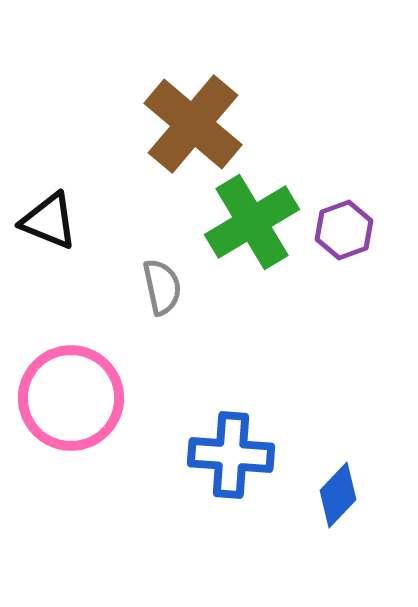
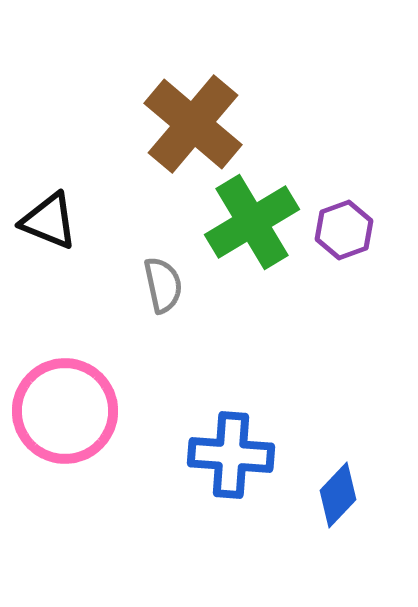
gray semicircle: moved 1 px right, 2 px up
pink circle: moved 6 px left, 13 px down
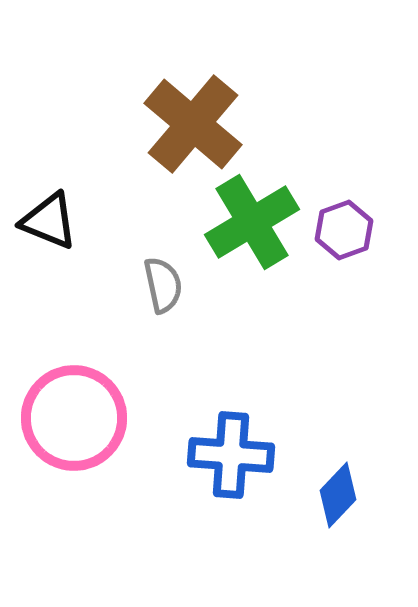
pink circle: moved 9 px right, 7 px down
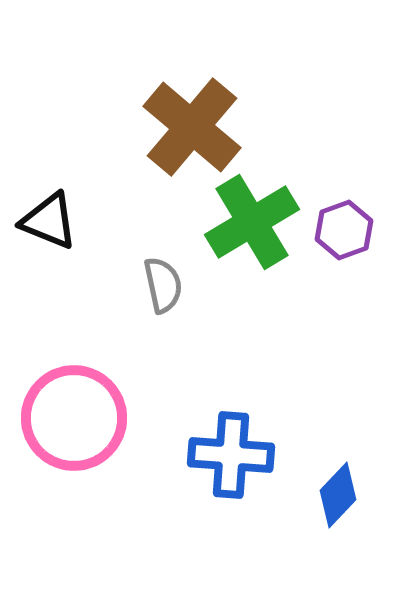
brown cross: moved 1 px left, 3 px down
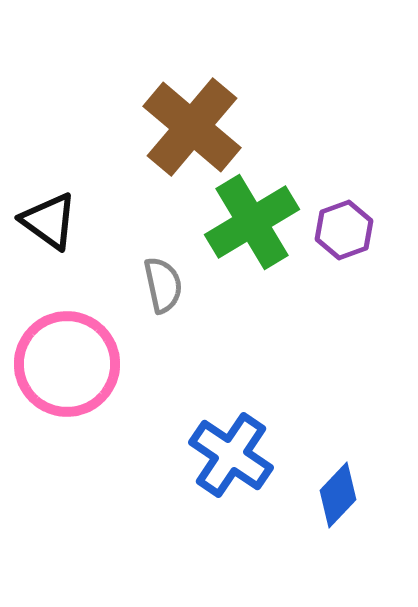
black triangle: rotated 14 degrees clockwise
pink circle: moved 7 px left, 54 px up
blue cross: rotated 30 degrees clockwise
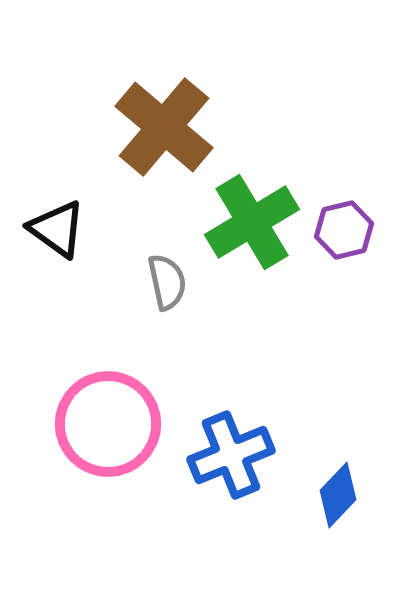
brown cross: moved 28 px left
black triangle: moved 8 px right, 8 px down
purple hexagon: rotated 6 degrees clockwise
gray semicircle: moved 4 px right, 3 px up
pink circle: moved 41 px right, 60 px down
blue cross: rotated 34 degrees clockwise
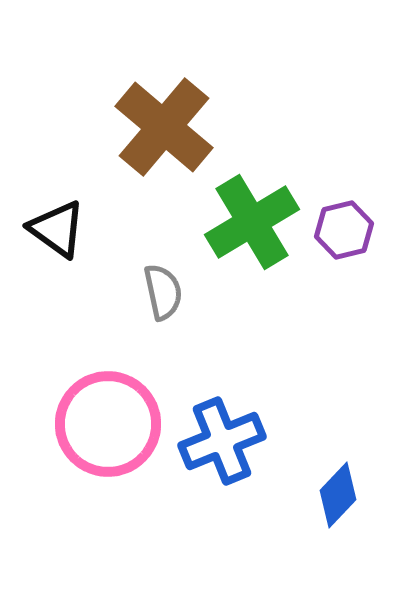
gray semicircle: moved 4 px left, 10 px down
blue cross: moved 9 px left, 14 px up
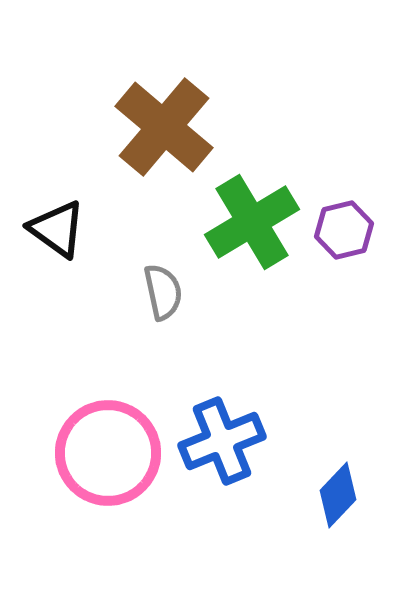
pink circle: moved 29 px down
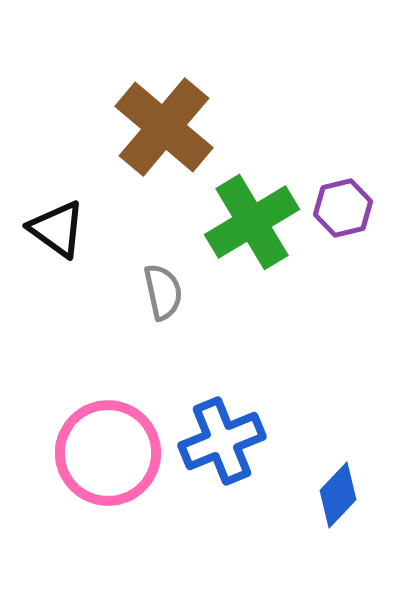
purple hexagon: moved 1 px left, 22 px up
